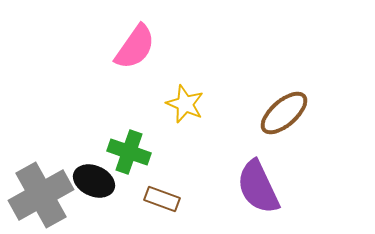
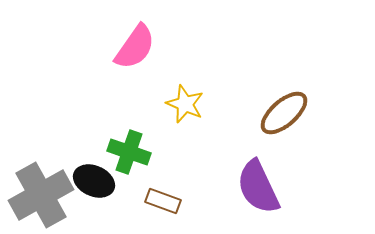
brown rectangle: moved 1 px right, 2 px down
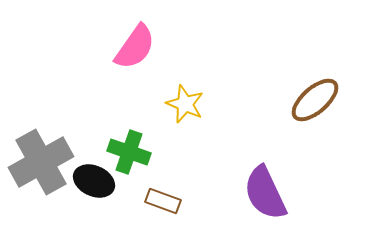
brown ellipse: moved 31 px right, 13 px up
purple semicircle: moved 7 px right, 6 px down
gray cross: moved 33 px up
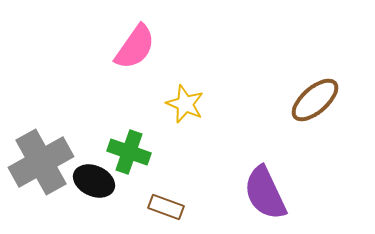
brown rectangle: moved 3 px right, 6 px down
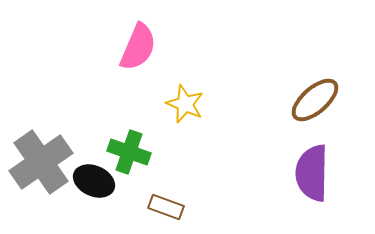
pink semicircle: moved 3 px right; rotated 12 degrees counterclockwise
gray cross: rotated 6 degrees counterclockwise
purple semicircle: moved 47 px right, 20 px up; rotated 26 degrees clockwise
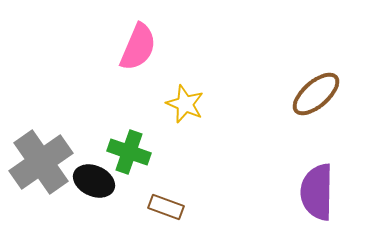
brown ellipse: moved 1 px right, 6 px up
purple semicircle: moved 5 px right, 19 px down
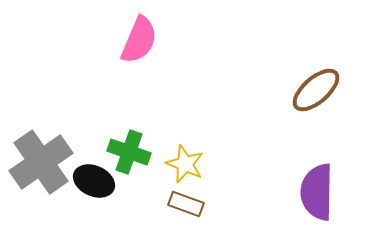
pink semicircle: moved 1 px right, 7 px up
brown ellipse: moved 4 px up
yellow star: moved 60 px down
brown rectangle: moved 20 px right, 3 px up
